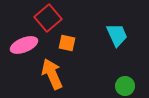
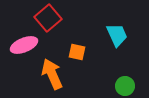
orange square: moved 10 px right, 9 px down
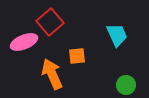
red square: moved 2 px right, 4 px down
pink ellipse: moved 3 px up
orange square: moved 4 px down; rotated 18 degrees counterclockwise
green circle: moved 1 px right, 1 px up
